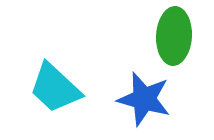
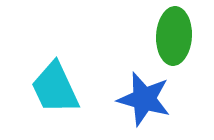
cyan trapezoid: rotated 22 degrees clockwise
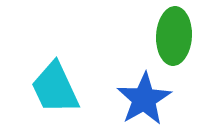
blue star: rotated 26 degrees clockwise
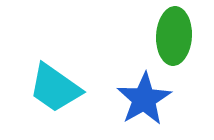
cyan trapezoid: rotated 30 degrees counterclockwise
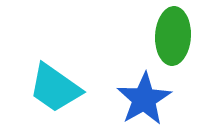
green ellipse: moved 1 px left
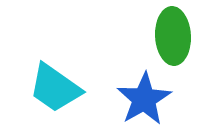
green ellipse: rotated 6 degrees counterclockwise
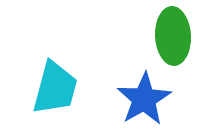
cyan trapezoid: rotated 110 degrees counterclockwise
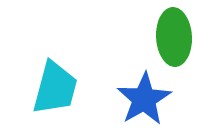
green ellipse: moved 1 px right, 1 px down
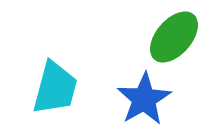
green ellipse: rotated 44 degrees clockwise
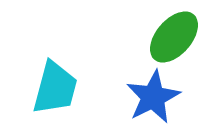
blue star: moved 9 px right, 2 px up; rotated 4 degrees clockwise
